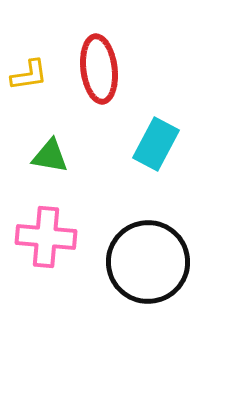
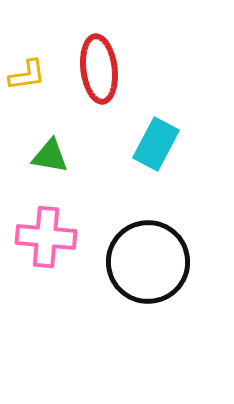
yellow L-shape: moved 2 px left
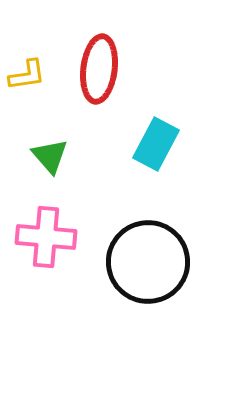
red ellipse: rotated 14 degrees clockwise
green triangle: rotated 39 degrees clockwise
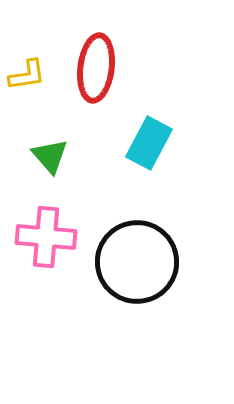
red ellipse: moved 3 px left, 1 px up
cyan rectangle: moved 7 px left, 1 px up
black circle: moved 11 px left
